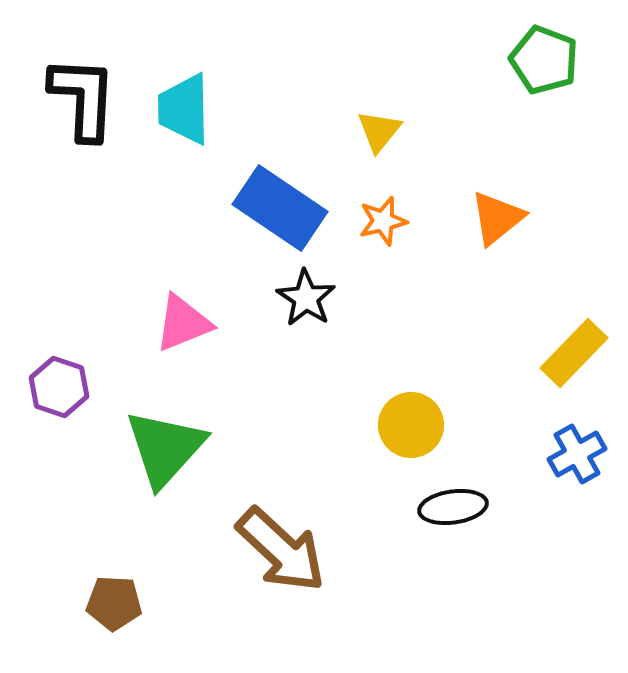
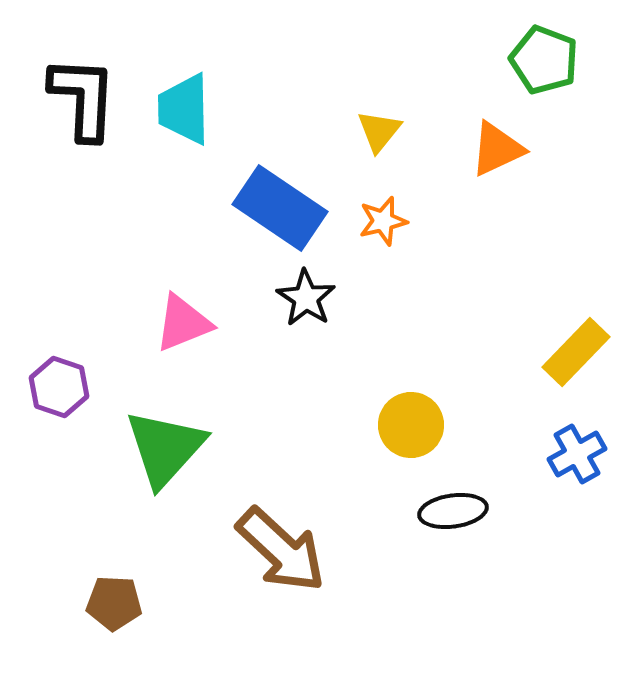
orange triangle: moved 69 px up; rotated 14 degrees clockwise
yellow rectangle: moved 2 px right, 1 px up
black ellipse: moved 4 px down
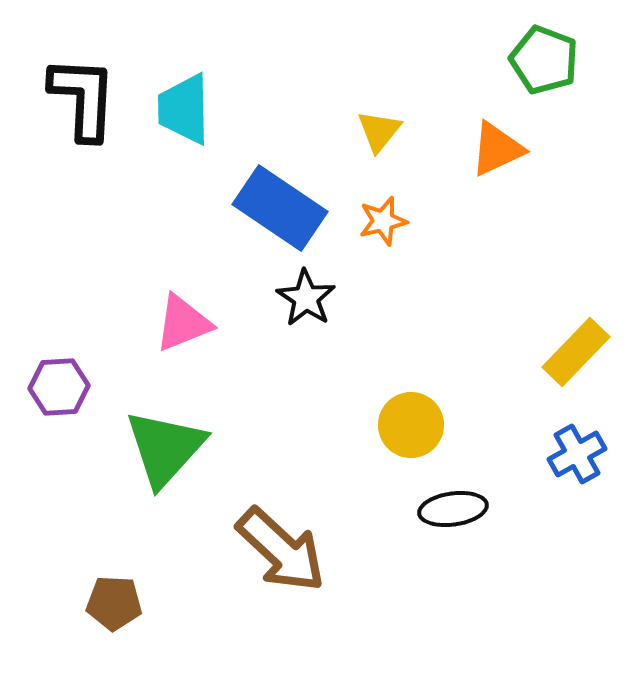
purple hexagon: rotated 22 degrees counterclockwise
black ellipse: moved 2 px up
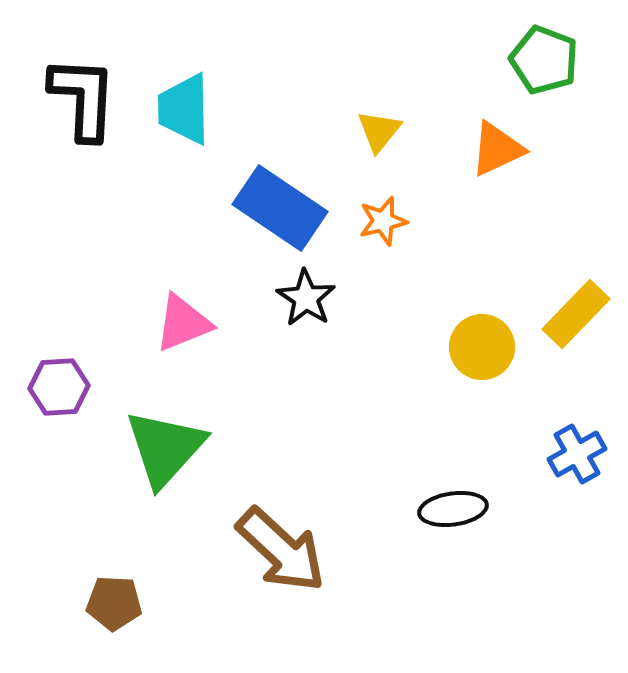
yellow rectangle: moved 38 px up
yellow circle: moved 71 px right, 78 px up
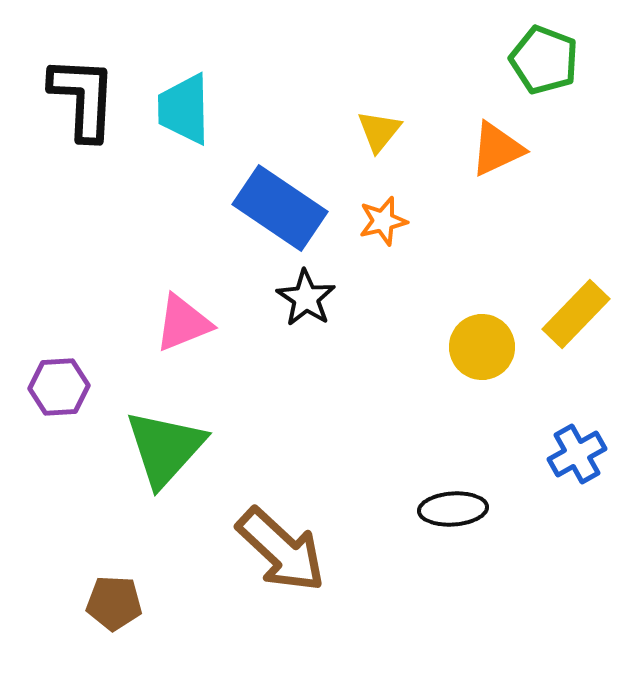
black ellipse: rotated 4 degrees clockwise
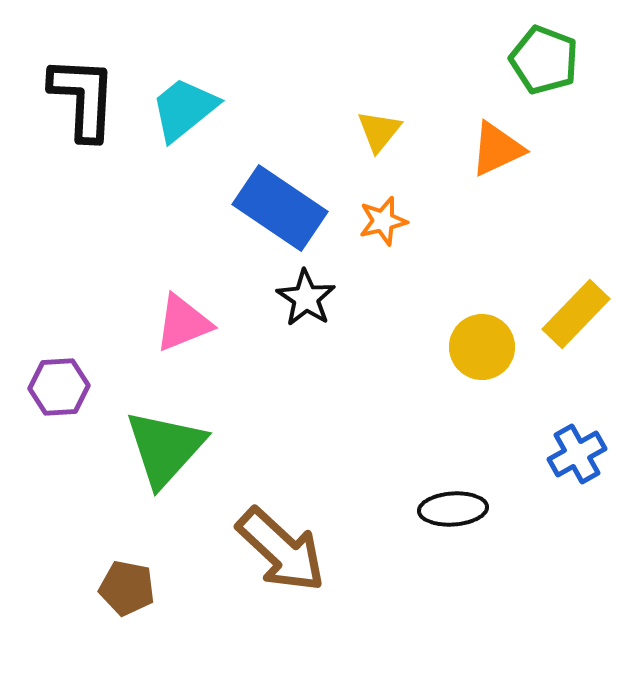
cyan trapezoid: rotated 52 degrees clockwise
brown pentagon: moved 13 px right, 15 px up; rotated 8 degrees clockwise
